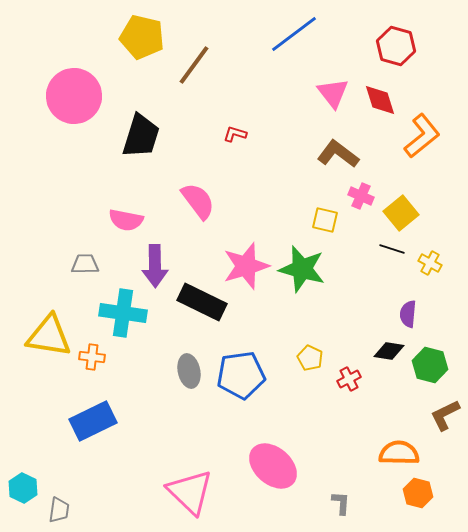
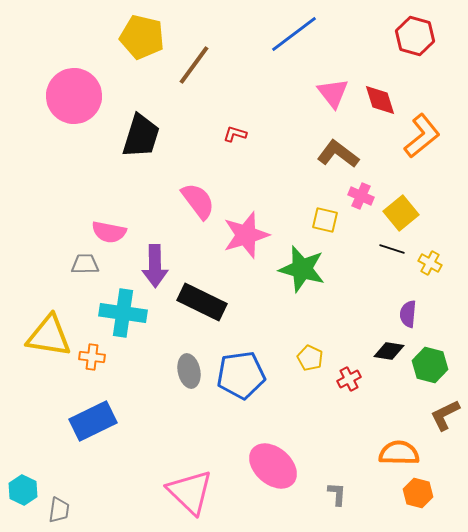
red hexagon at (396, 46): moved 19 px right, 10 px up
pink semicircle at (126, 220): moved 17 px left, 12 px down
pink star at (246, 266): moved 31 px up
cyan hexagon at (23, 488): moved 2 px down
gray L-shape at (341, 503): moved 4 px left, 9 px up
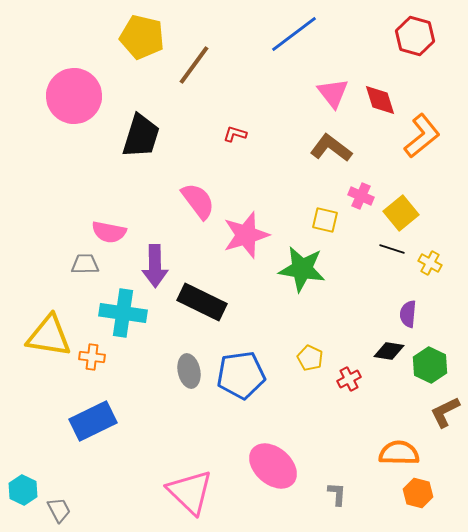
brown L-shape at (338, 154): moved 7 px left, 6 px up
green star at (302, 269): rotated 6 degrees counterclockwise
green hexagon at (430, 365): rotated 12 degrees clockwise
brown L-shape at (445, 415): moved 3 px up
gray trapezoid at (59, 510): rotated 36 degrees counterclockwise
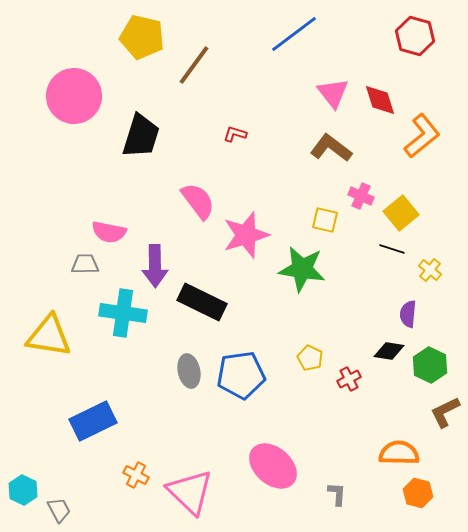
yellow cross at (430, 263): moved 7 px down; rotated 10 degrees clockwise
orange cross at (92, 357): moved 44 px right, 118 px down; rotated 20 degrees clockwise
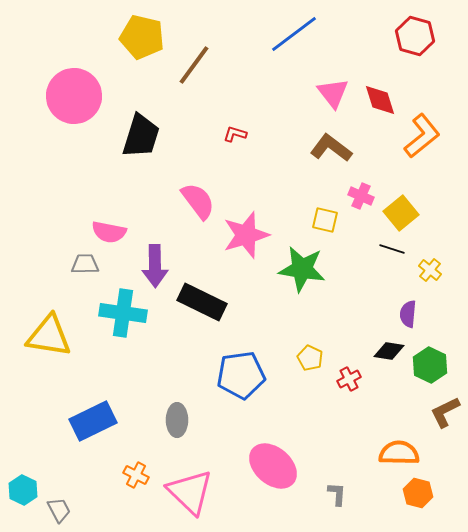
gray ellipse at (189, 371): moved 12 px left, 49 px down; rotated 12 degrees clockwise
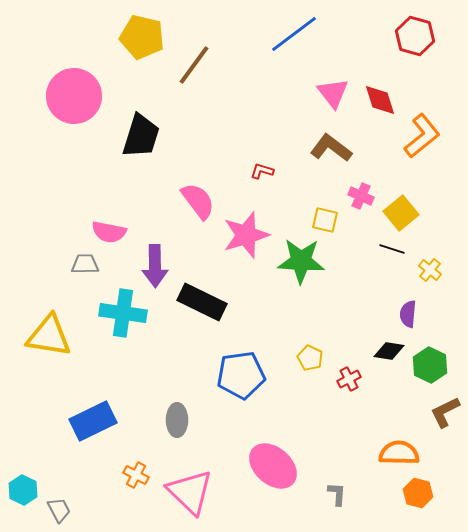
red L-shape at (235, 134): moved 27 px right, 37 px down
green star at (302, 269): moved 1 px left, 8 px up; rotated 6 degrees counterclockwise
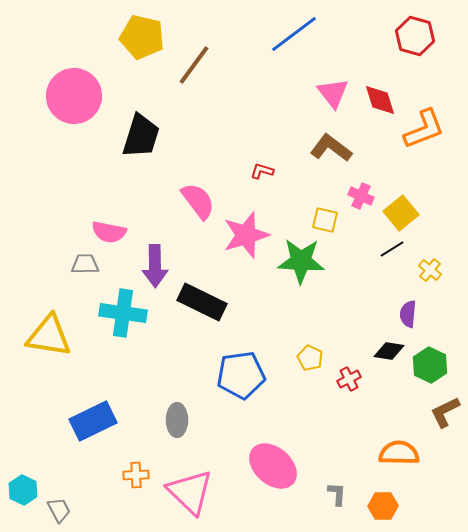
orange L-shape at (422, 136): moved 2 px right, 7 px up; rotated 18 degrees clockwise
black line at (392, 249): rotated 50 degrees counterclockwise
orange cross at (136, 475): rotated 30 degrees counterclockwise
orange hexagon at (418, 493): moved 35 px left, 13 px down; rotated 16 degrees counterclockwise
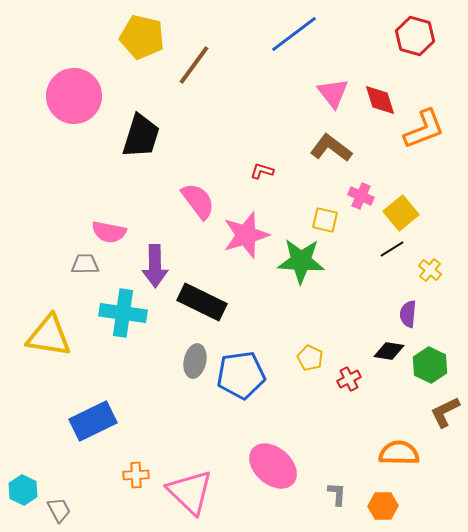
gray ellipse at (177, 420): moved 18 px right, 59 px up; rotated 12 degrees clockwise
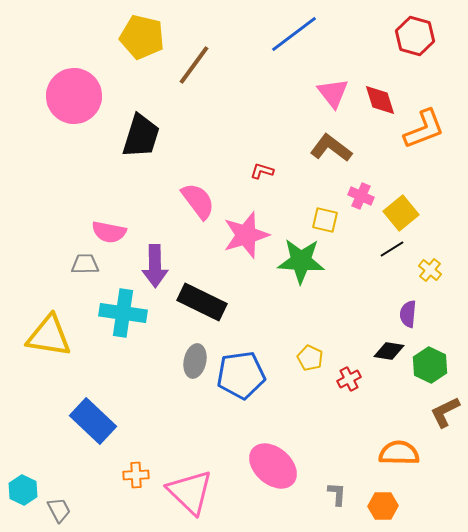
blue rectangle at (93, 421): rotated 69 degrees clockwise
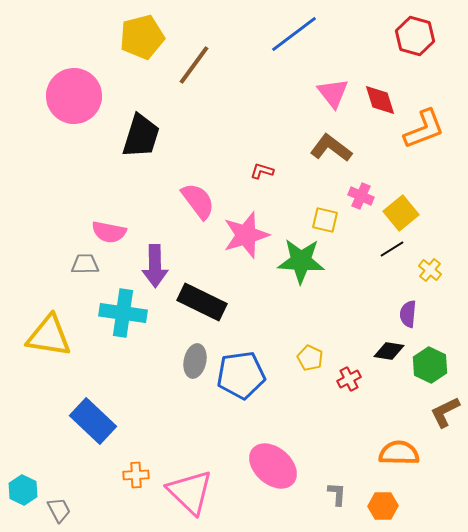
yellow pentagon at (142, 37): rotated 27 degrees counterclockwise
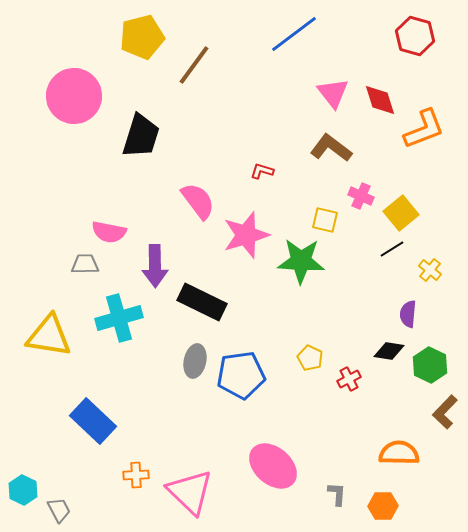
cyan cross at (123, 313): moved 4 px left, 5 px down; rotated 24 degrees counterclockwise
brown L-shape at (445, 412): rotated 20 degrees counterclockwise
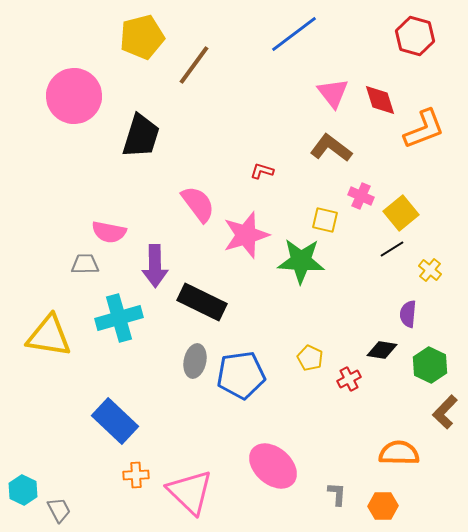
pink semicircle at (198, 201): moved 3 px down
black diamond at (389, 351): moved 7 px left, 1 px up
blue rectangle at (93, 421): moved 22 px right
